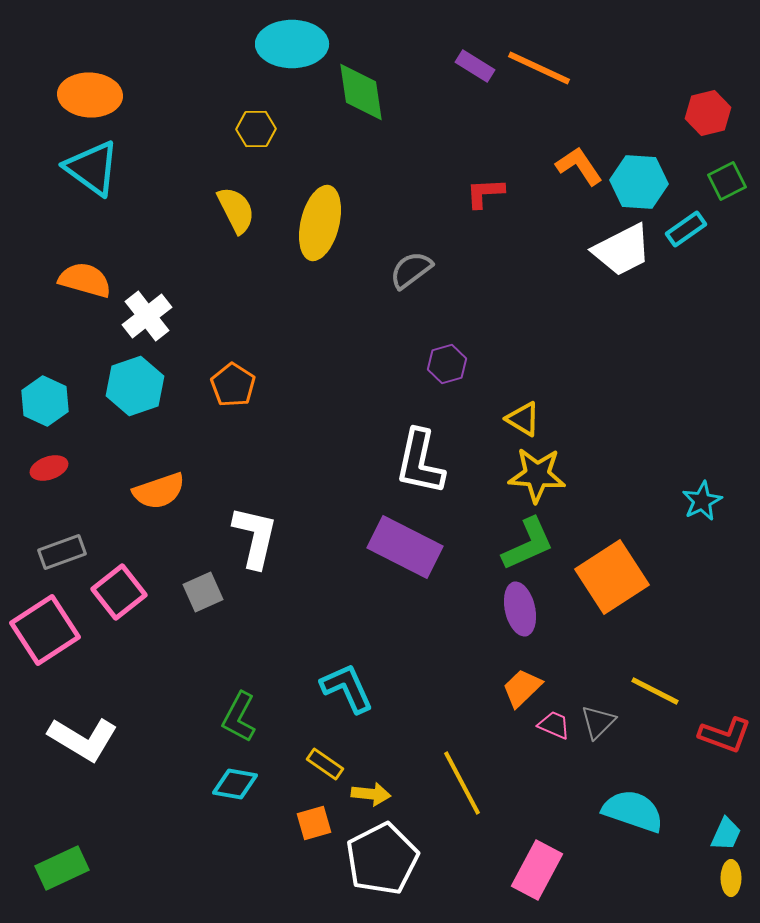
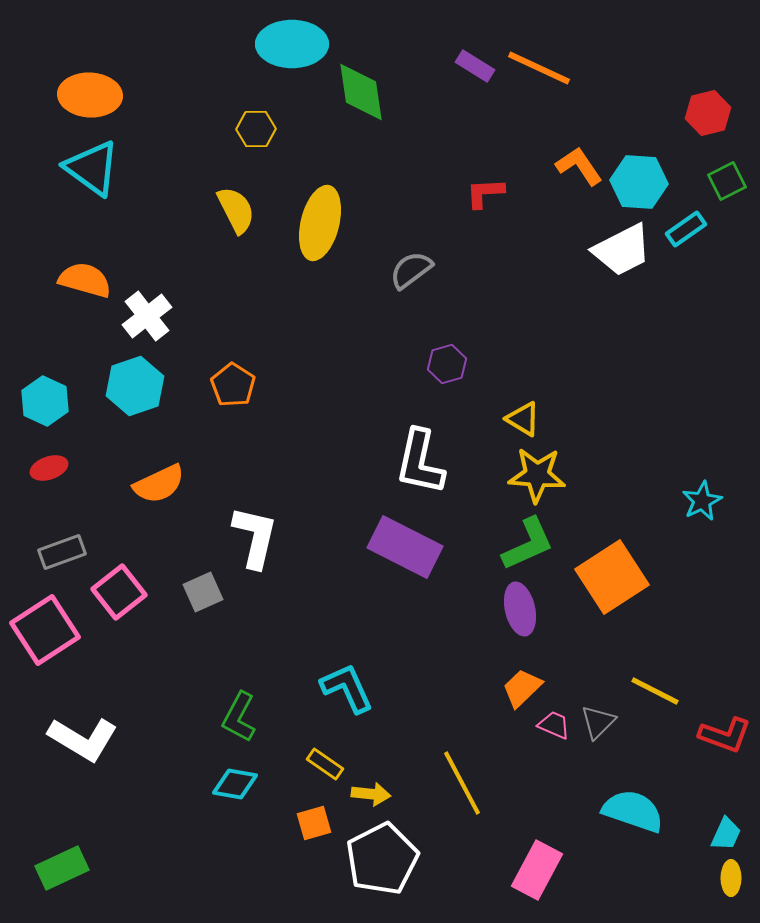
orange semicircle at (159, 491): moved 7 px up; rotated 6 degrees counterclockwise
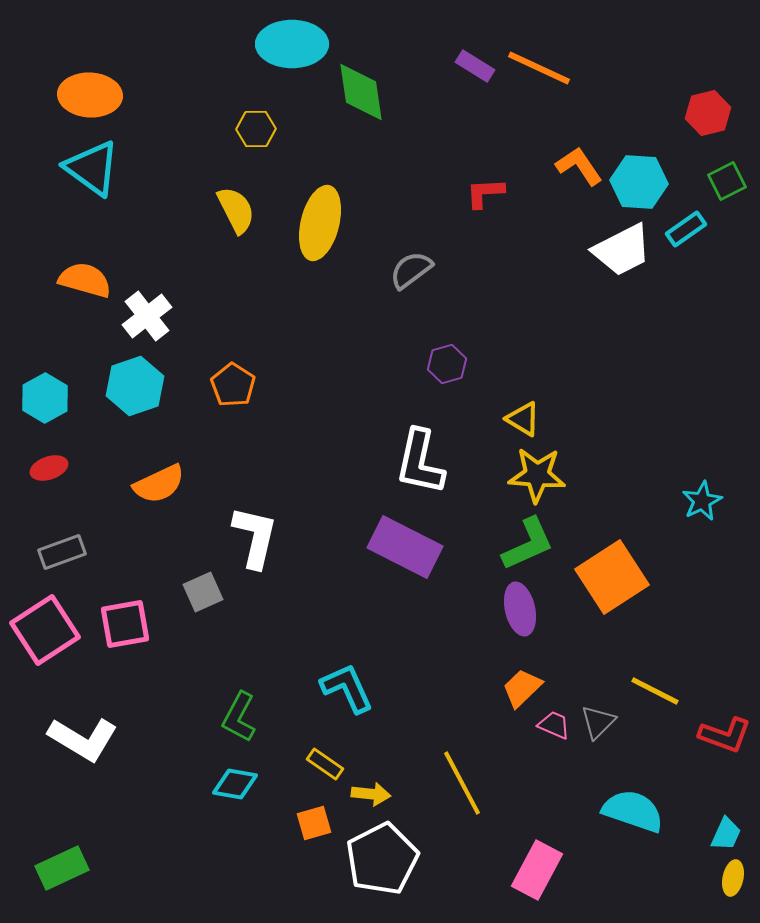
cyan hexagon at (45, 401): moved 3 px up; rotated 6 degrees clockwise
pink square at (119, 592): moved 6 px right, 32 px down; rotated 28 degrees clockwise
yellow ellipse at (731, 878): moved 2 px right; rotated 12 degrees clockwise
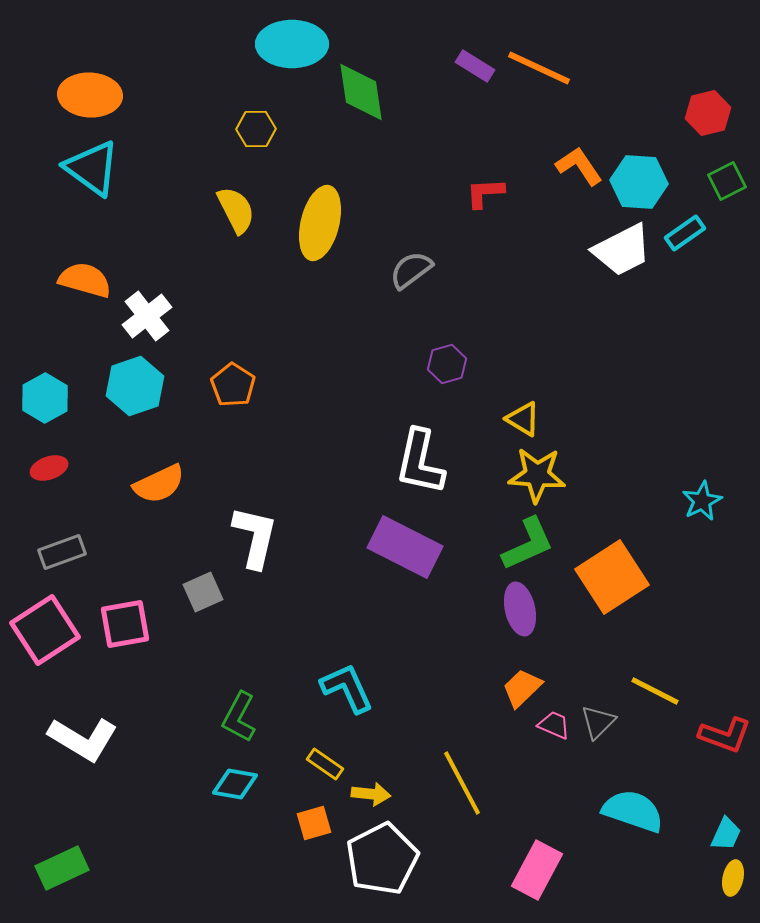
cyan rectangle at (686, 229): moved 1 px left, 4 px down
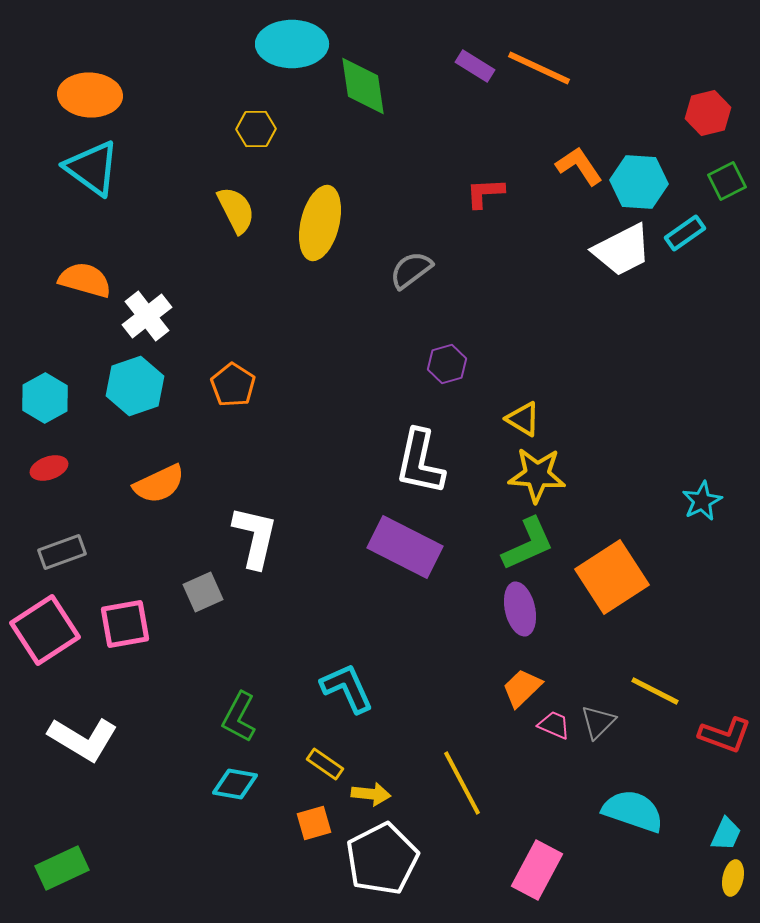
green diamond at (361, 92): moved 2 px right, 6 px up
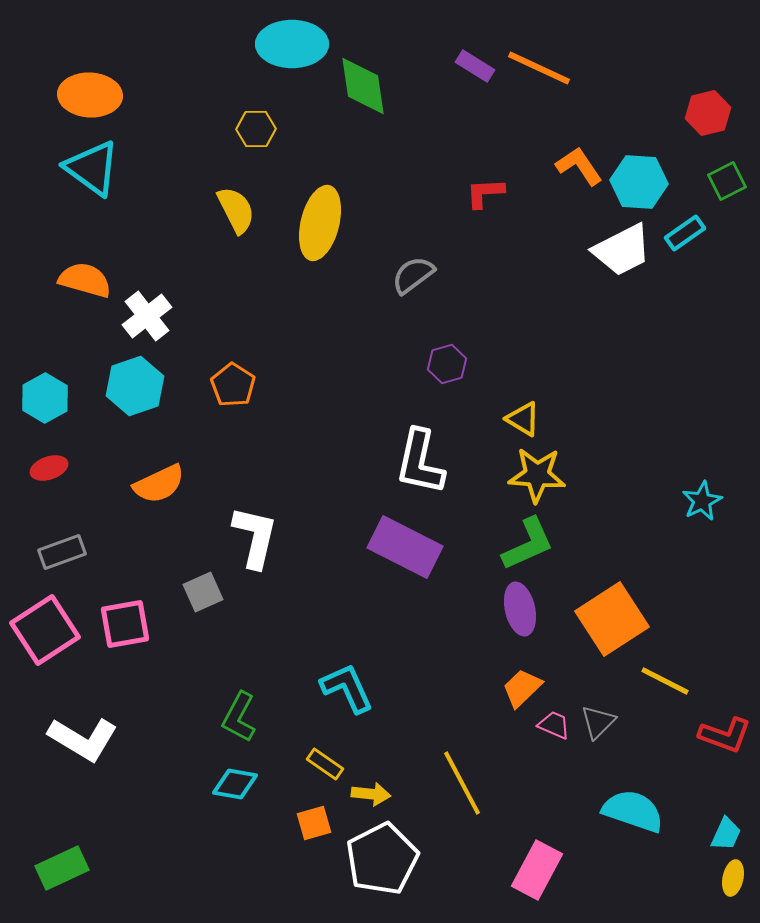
gray semicircle at (411, 270): moved 2 px right, 5 px down
orange square at (612, 577): moved 42 px down
yellow line at (655, 691): moved 10 px right, 10 px up
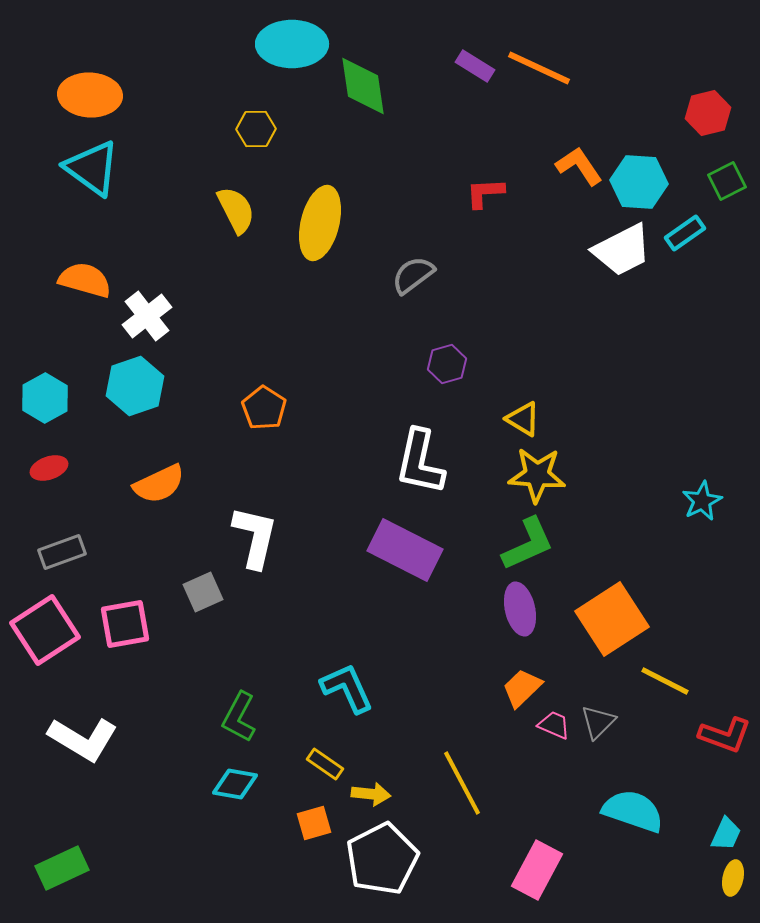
orange pentagon at (233, 385): moved 31 px right, 23 px down
purple rectangle at (405, 547): moved 3 px down
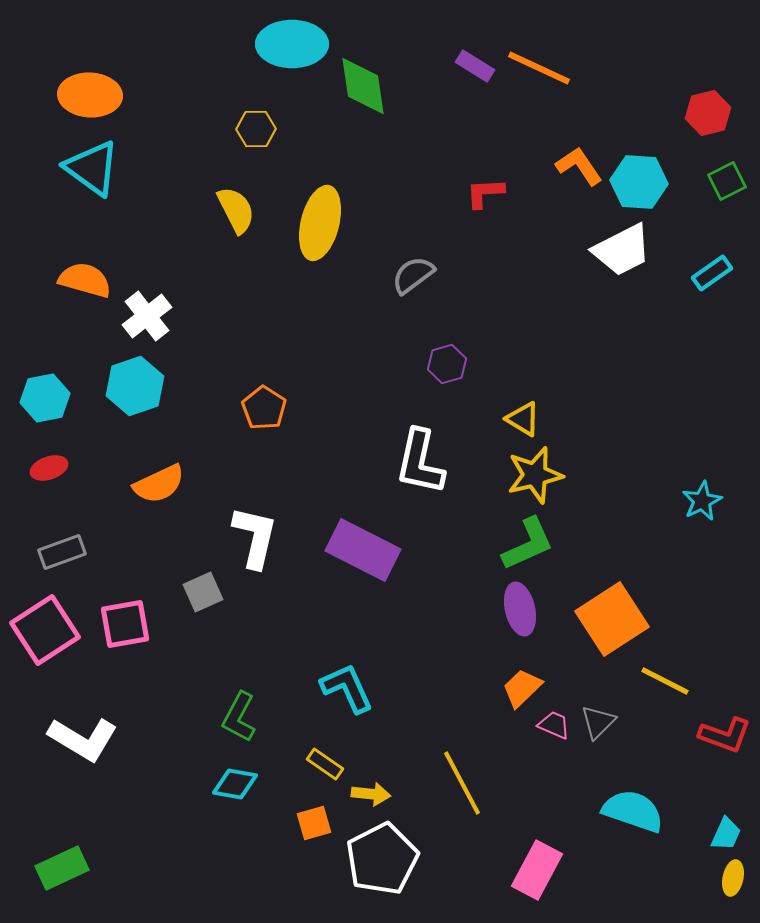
cyan rectangle at (685, 233): moved 27 px right, 40 px down
cyan hexagon at (45, 398): rotated 18 degrees clockwise
yellow star at (537, 475): moved 2 px left; rotated 18 degrees counterclockwise
purple rectangle at (405, 550): moved 42 px left
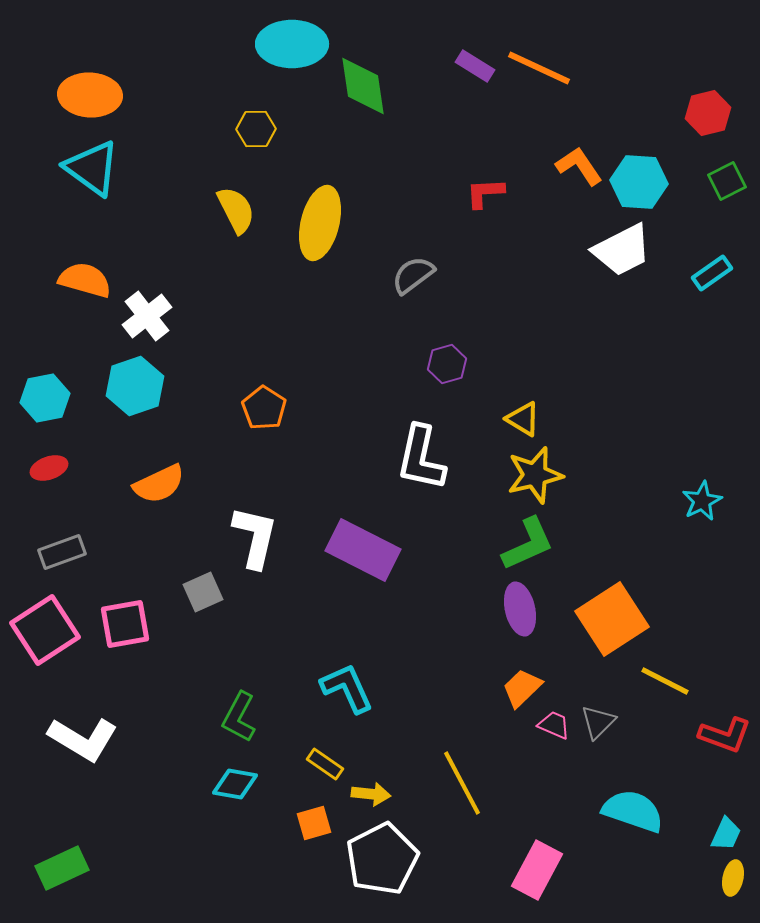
white L-shape at (420, 462): moved 1 px right, 4 px up
